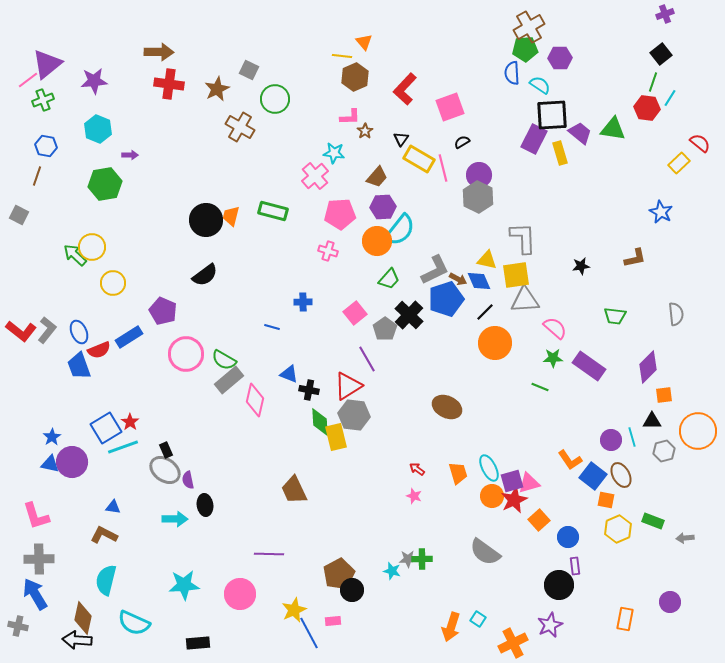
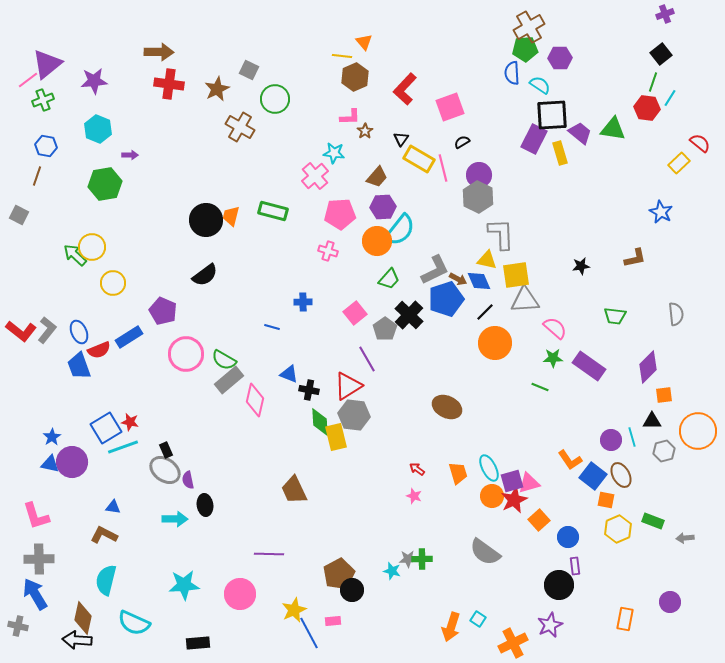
gray L-shape at (523, 238): moved 22 px left, 4 px up
red star at (130, 422): rotated 24 degrees counterclockwise
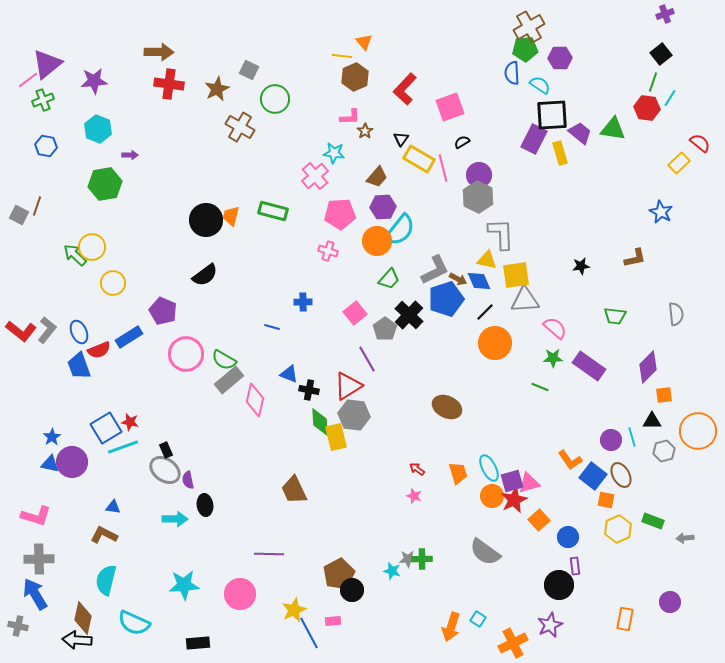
brown line at (37, 176): moved 30 px down
pink L-shape at (36, 516): rotated 56 degrees counterclockwise
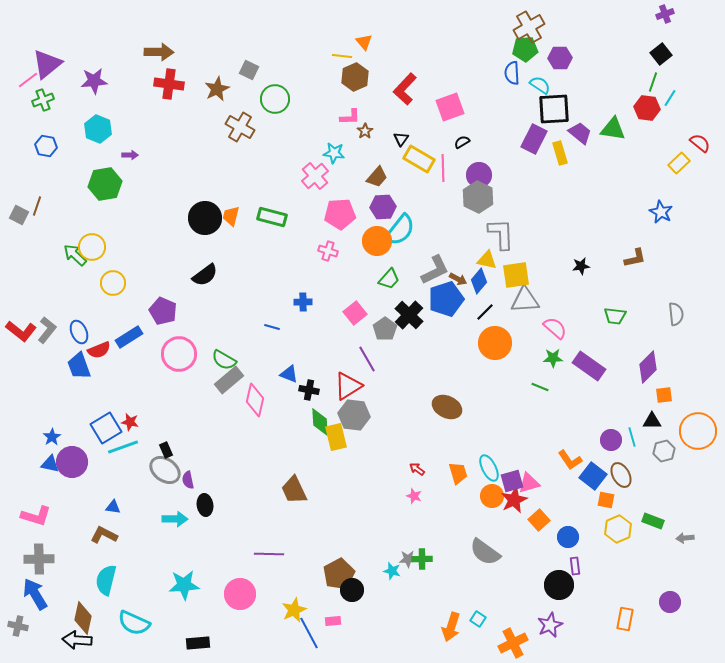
black square at (552, 115): moved 2 px right, 6 px up
pink line at (443, 168): rotated 12 degrees clockwise
green rectangle at (273, 211): moved 1 px left, 6 px down
black circle at (206, 220): moved 1 px left, 2 px up
blue diamond at (479, 281): rotated 65 degrees clockwise
pink circle at (186, 354): moved 7 px left
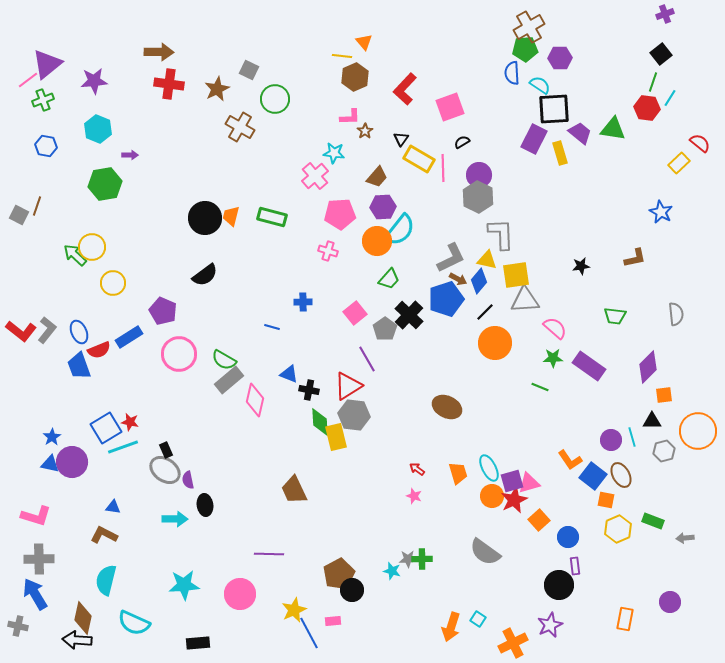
gray L-shape at (435, 270): moved 16 px right, 12 px up
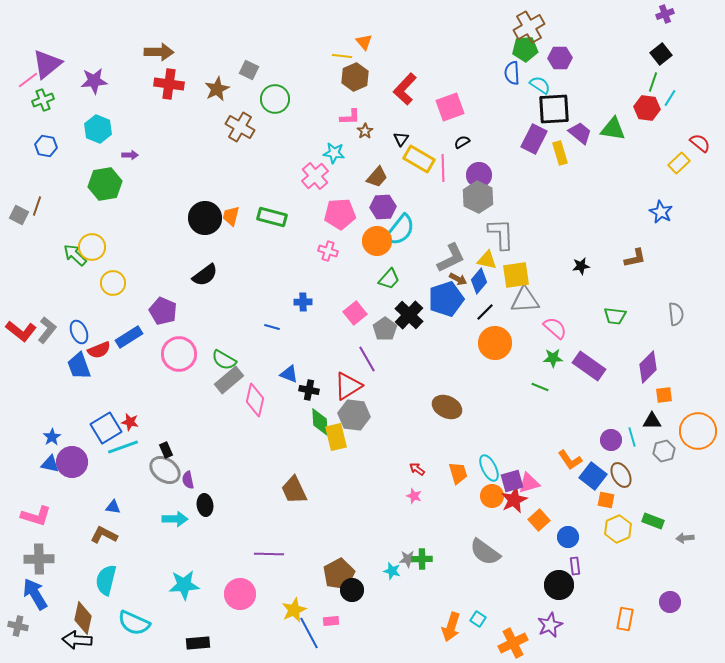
pink rectangle at (333, 621): moved 2 px left
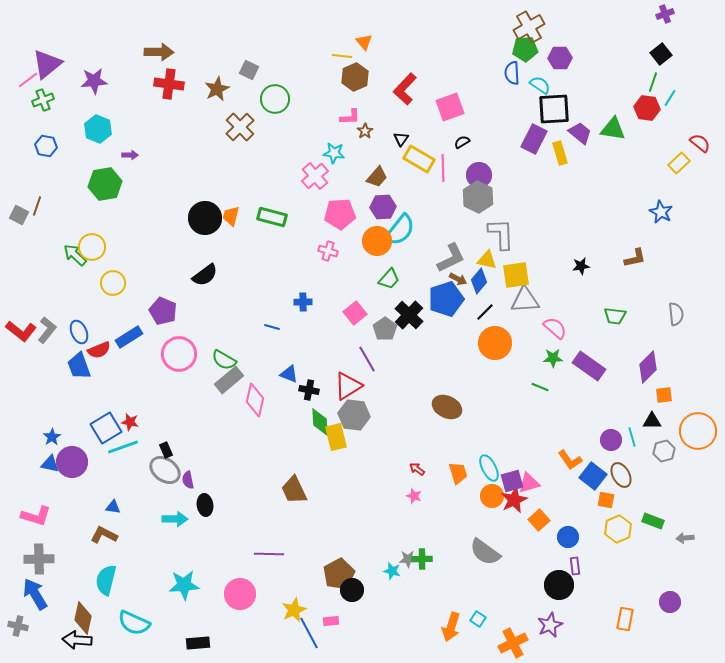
brown cross at (240, 127): rotated 16 degrees clockwise
